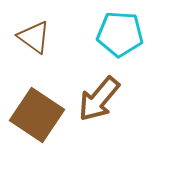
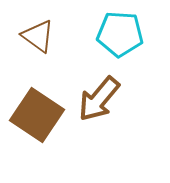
brown triangle: moved 4 px right, 1 px up
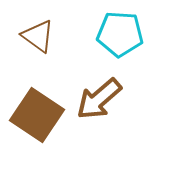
brown arrow: rotated 9 degrees clockwise
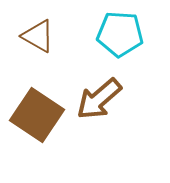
brown triangle: rotated 6 degrees counterclockwise
